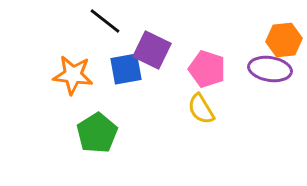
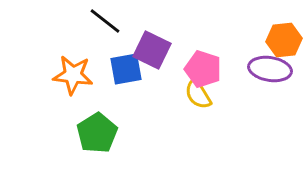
pink pentagon: moved 4 px left
yellow semicircle: moved 3 px left, 15 px up
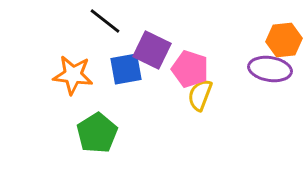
pink pentagon: moved 13 px left
yellow semicircle: moved 2 px right, 1 px down; rotated 52 degrees clockwise
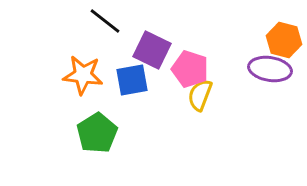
orange hexagon: rotated 20 degrees clockwise
blue square: moved 6 px right, 11 px down
orange star: moved 10 px right
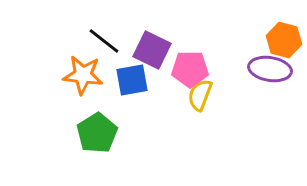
black line: moved 1 px left, 20 px down
pink pentagon: rotated 18 degrees counterclockwise
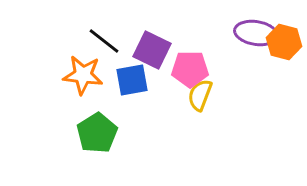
orange hexagon: moved 2 px down
purple ellipse: moved 14 px left, 36 px up
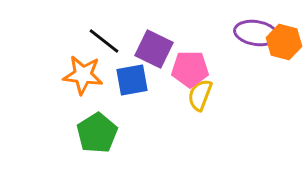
purple square: moved 2 px right, 1 px up
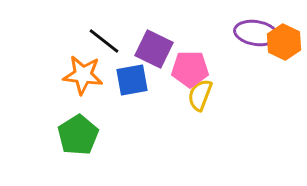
orange hexagon: rotated 12 degrees clockwise
green pentagon: moved 19 px left, 2 px down
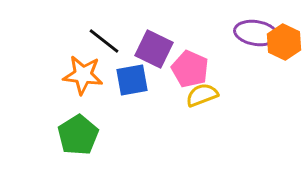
pink pentagon: rotated 24 degrees clockwise
yellow semicircle: moved 2 px right; rotated 48 degrees clockwise
